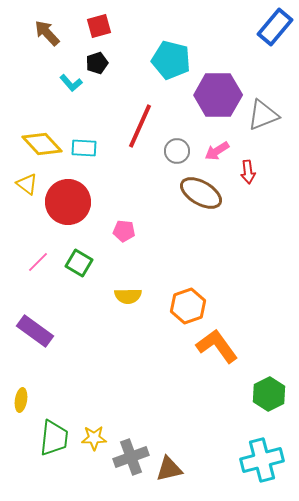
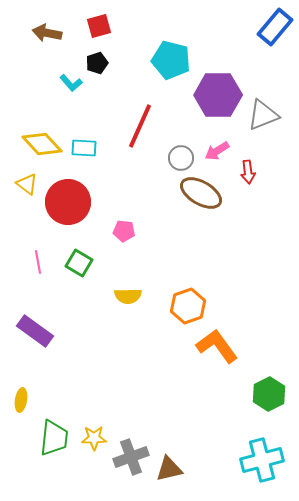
brown arrow: rotated 36 degrees counterclockwise
gray circle: moved 4 px right, 7 px down
pink line: rotated 55 degrees counterclockwise
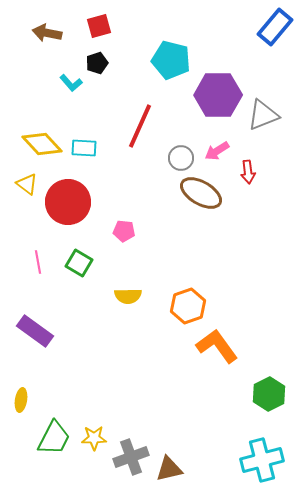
green trapezoid: rotated 21 degrees clockwise
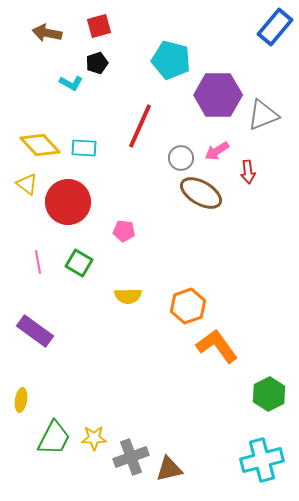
cyan L-shape: rotated 20 degrees counterclockwise
yellow diamond: moved 2 px left, 1 px down
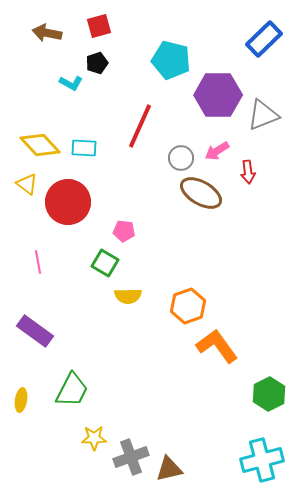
blue rectangle: moved 11 px left, 12 px down; rotated 6 degrees clockwise
green square: moved 26 px right
green trapezoid: moved 18 px right, 48 px up
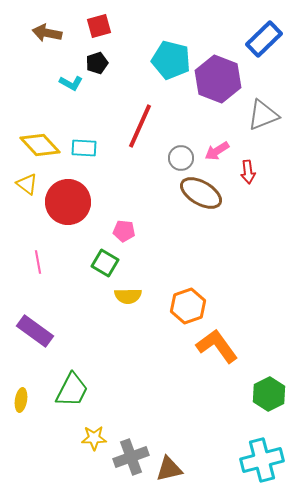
purple hexagon: moved 16 px up; rotated 21 degrees clockwise
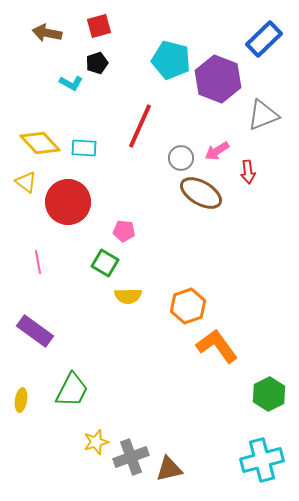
yellow diamond: moved 2 px up
yellow triangle: moved 1 px left, 2 px up
yellow star: moved 2 px right, 4 px down; rotated 15 degrees counterclockwise
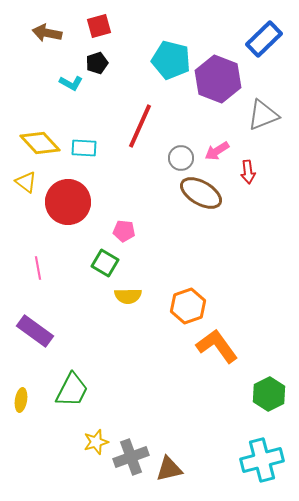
pink line: moved 6 px down
